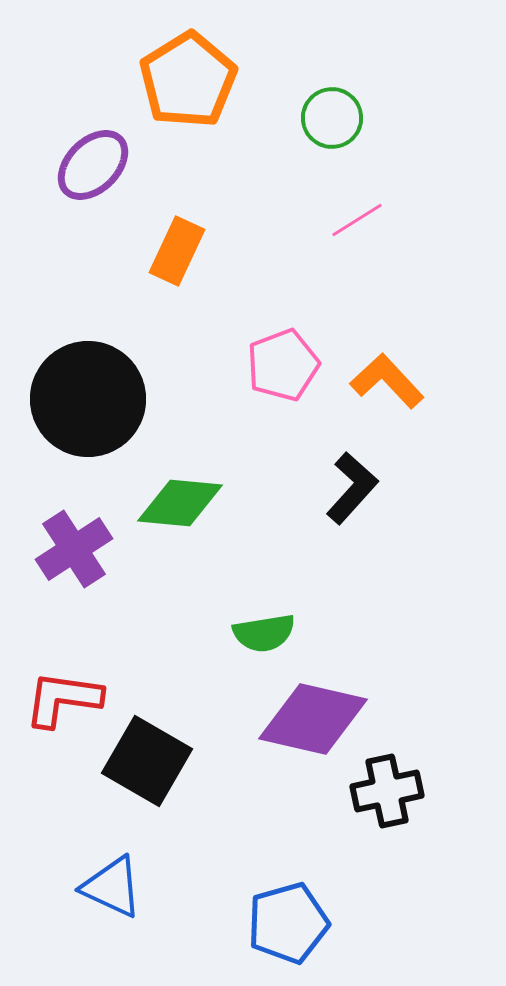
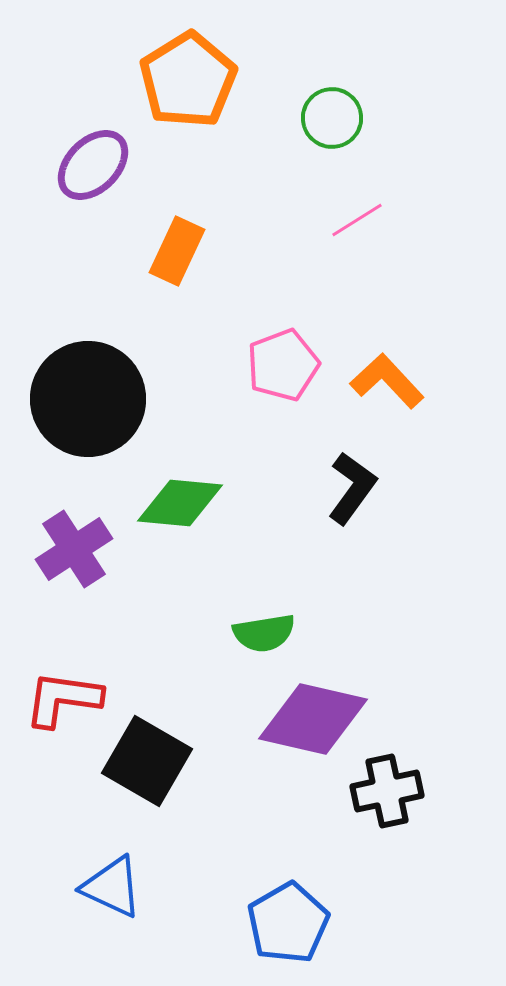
black L-shape: rotated 6 degrees counterclockwise
blue pentagon: rotated 14 degrees counterclockwise
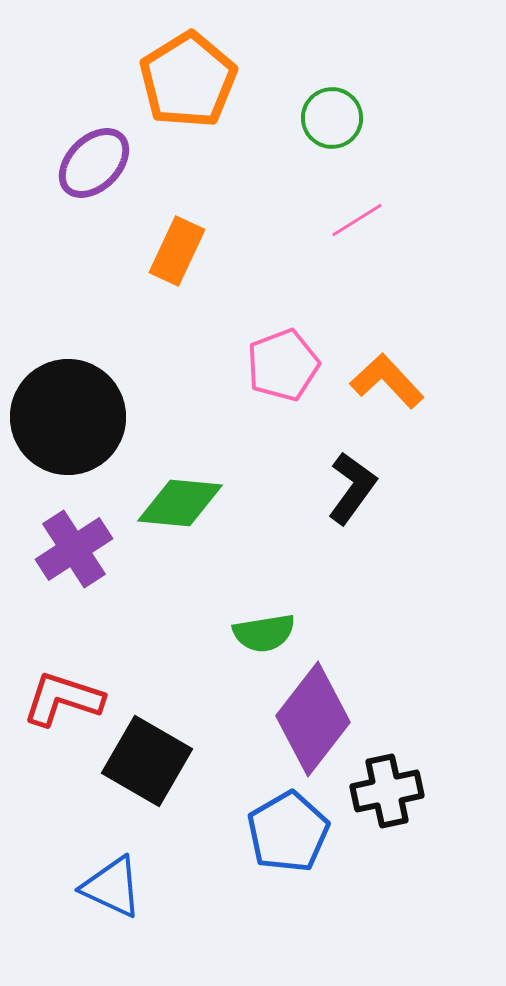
purple ellipse: moved 1 px right, 2 px up
black circle: moved 20 px left, 18 px down
red L-shape: rotated 10 degrees clockwise
purple diamond: rotated 65 degrees counterclockwise
blue pentagon: moved 91 px up
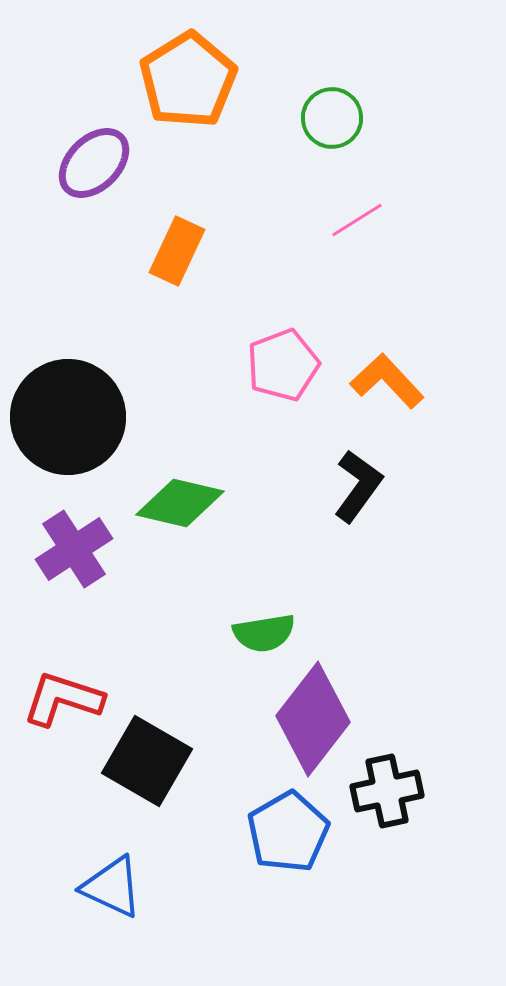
black L-shape: moved 6 px right, 2 px up
green diamond: rotated 8 degrees clockwise
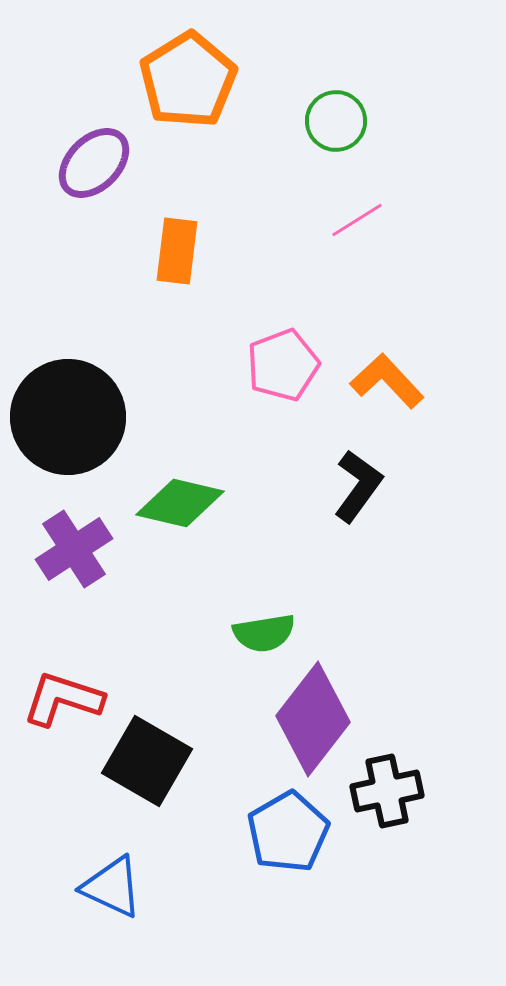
green circle: moved 4 px right, 3 px down
orange rectangle: rotated 18 degrees counterclockwise
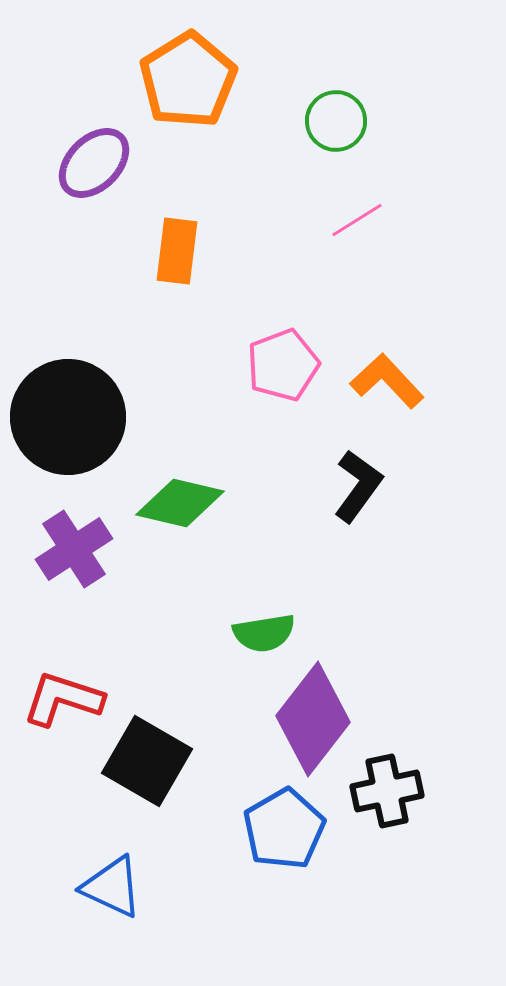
blue pentagon: moved 4 px left, 3 px up
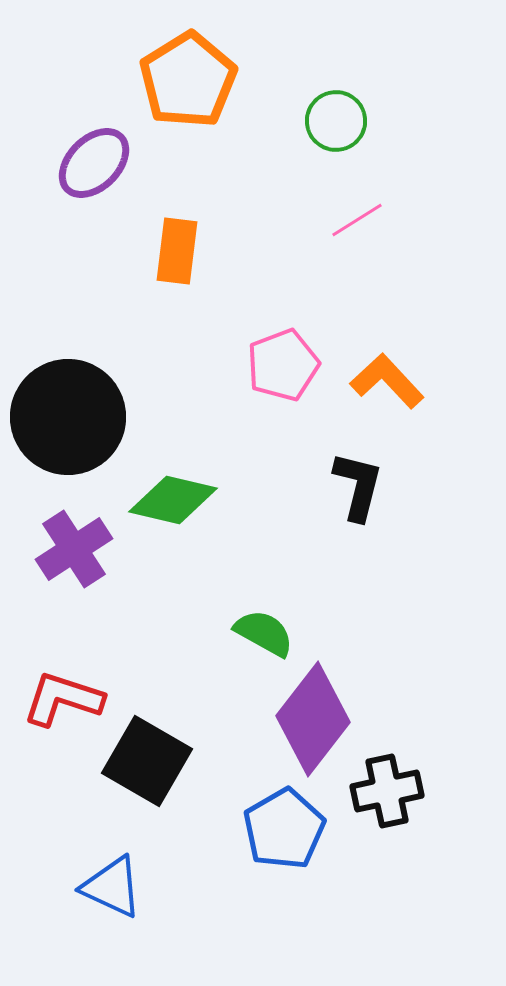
black L-shape: rotated 22 degrees counterclockwise
green diamond: moved 7 px left, 3 px up
green semicircle: rotated 142 degrees counterclockwise
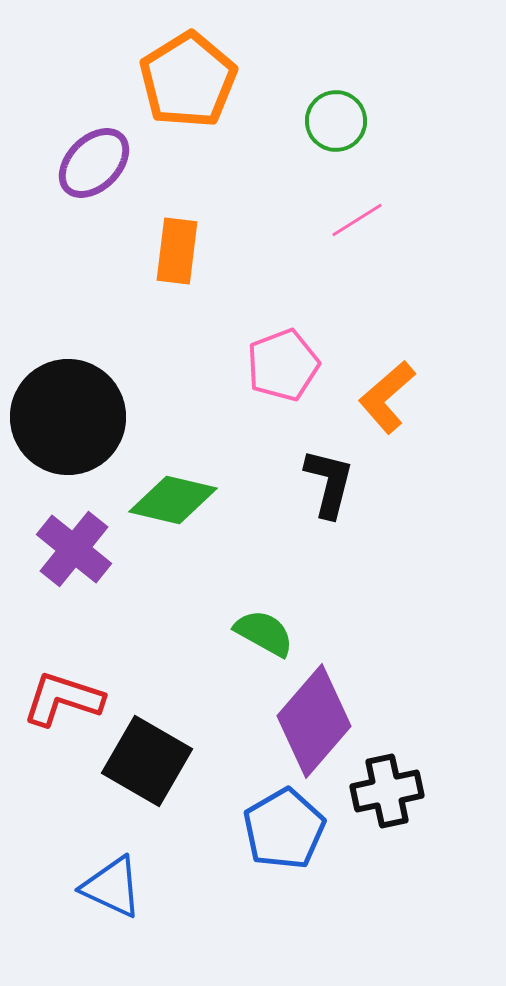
orange L-shape: moved 16 px down; rotated 88 degrees counterclockwise
black L-shape: moved 29 px left, 3 px up
purple cross: rotated 18 degrees counterclockwise
purple diamond: moved 1 px right, 2 px down; rotated 3 degrees clockwise
